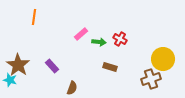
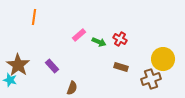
pink rectangle: moved 2 px left, 1 px down
green arrow: rotated 16 degrees clockwise
brown rectangle: moved 11 px right
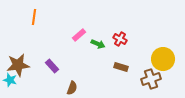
green arrow: moved 1 px left, 2 px down
brown star: rotated 30 degrees clockwise
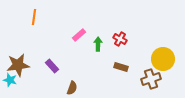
green arrow: rotated 112 degrees counterclockwise
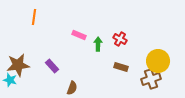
pink rectangle: rotated 64 degrees clockwise
yellow circle: moved 5 px left, 2 px down
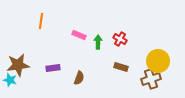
orange line: moved 7 px right, 4 px down
green arrow: moved 2 px up
purple rectangle: moved 1 px right, 2 px down; rotated 56 degrees counterclockwise
brown semicircle: moved 7 px right, 10 px up
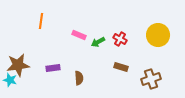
green arrow: rotated 120 degrees counterclockwise
yellow circle: moved 26 px up
brown semicircle: rotated 24 degrees counterclockwise
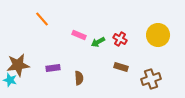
orange line: moved 1 px right, 2 px up; rotated 49 degrees counterclockwise
